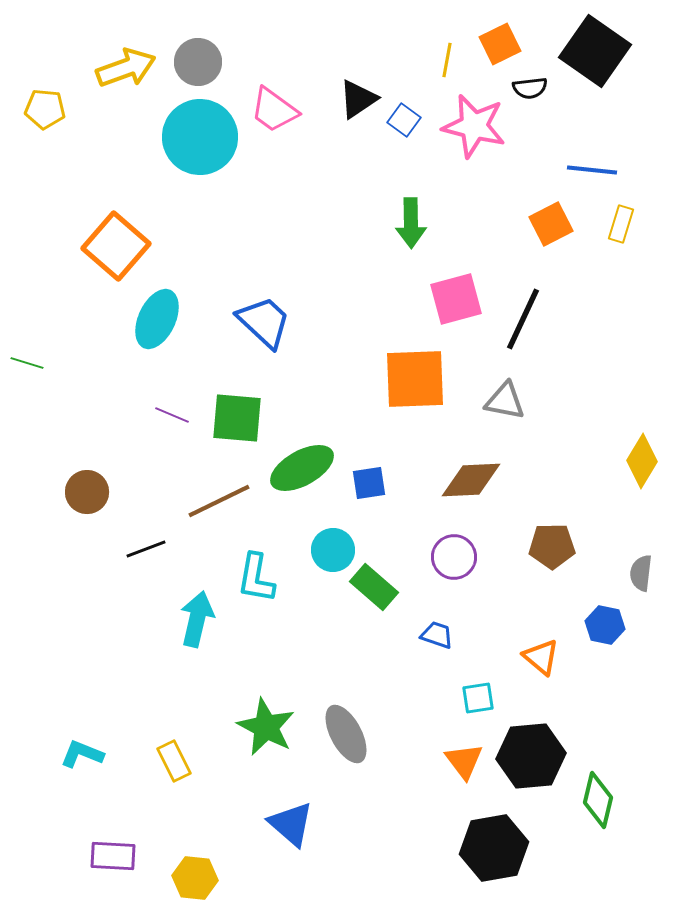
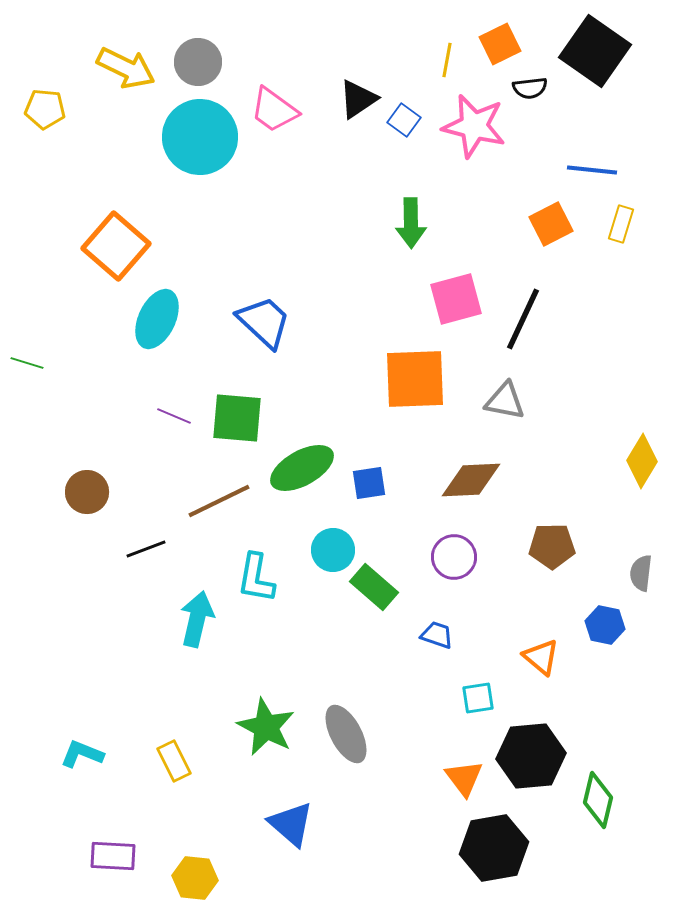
yellow arrow at (126, 68): rotated 46 degrees clockwise
purple line at (172, 415): moved 2 px right, 1 px down
orange triangle at (464, 761): moved 17 px down
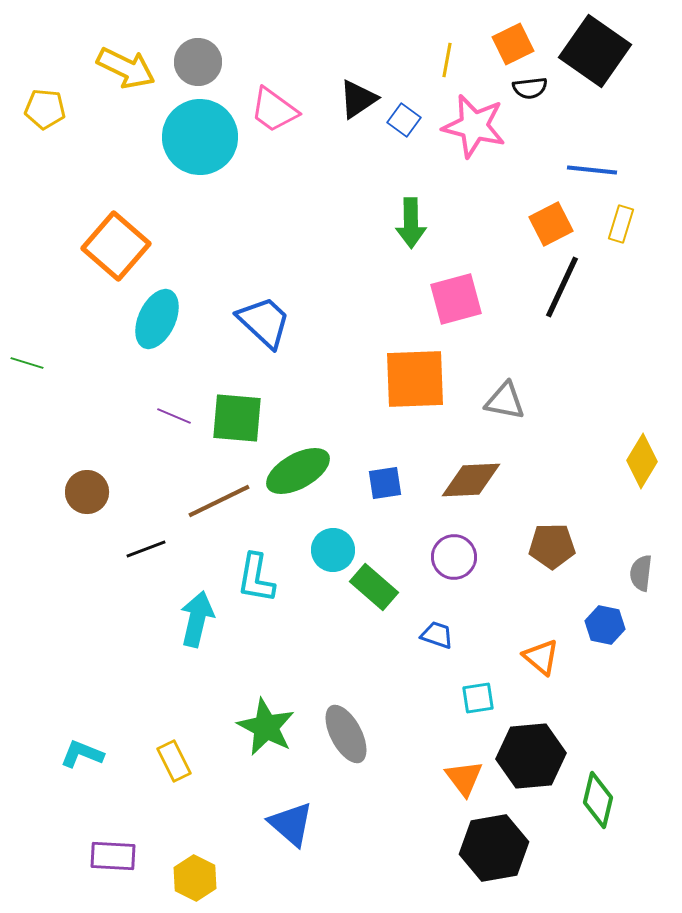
orange square at (500, 44): moved 13 px right
black line at (523, 319): moved 39 px right, 32 px up
green ellipse at (302, 468): moved 4 px left, 3 px down
blue square at (369, 483): moved 16 px right
yellow hexagon at (195, 878): rotated 21 degrees clockwise
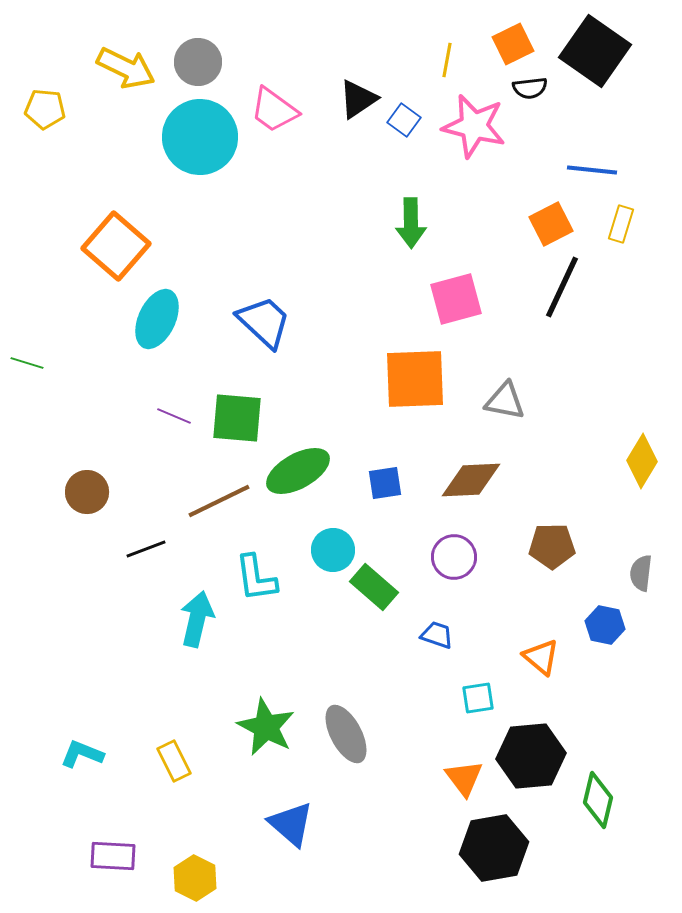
cyan L-shape at (256, 578): rotated 18 degrees counterclockwise
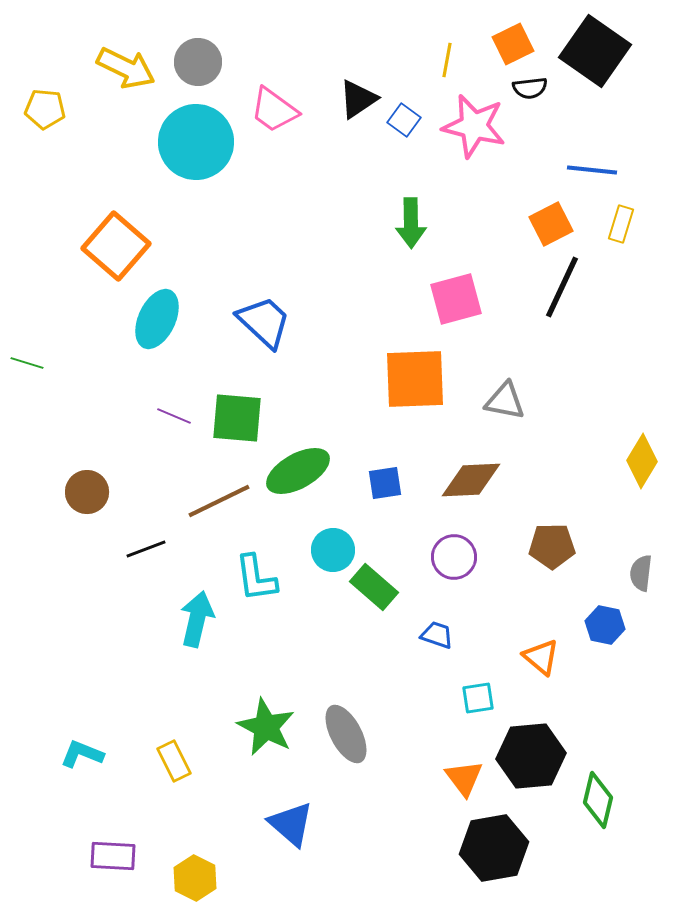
cyan circle at (200, 137): moved 4 px left, 5 px down
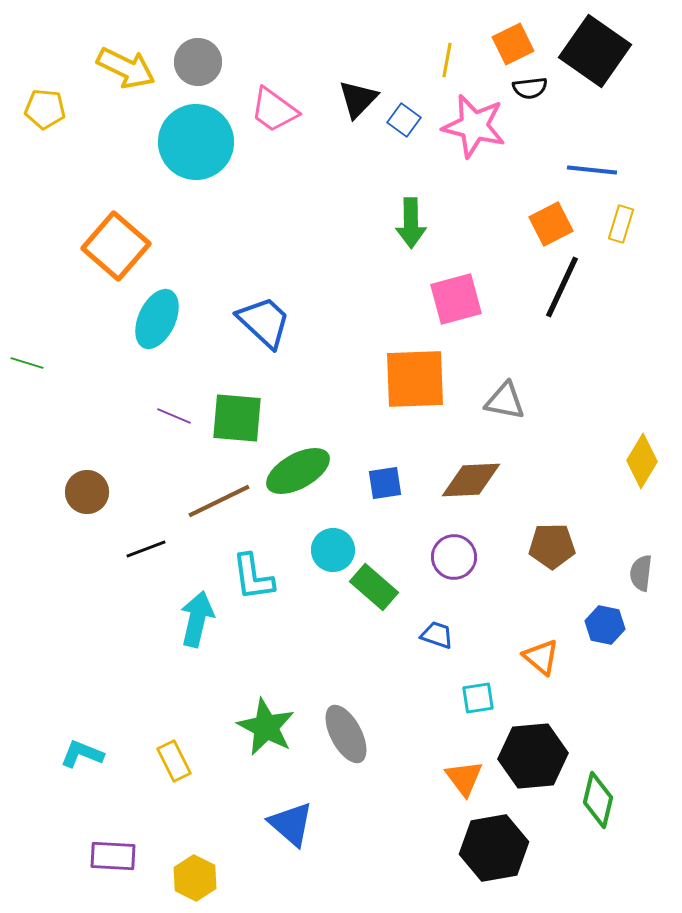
black triangle at (358, 99): rotated 12 degrees counterclockwise
cyan L-shape at (256, 578): moved 3 px left, 1 px up
black hexagon at (531, 756): moved 2 px right
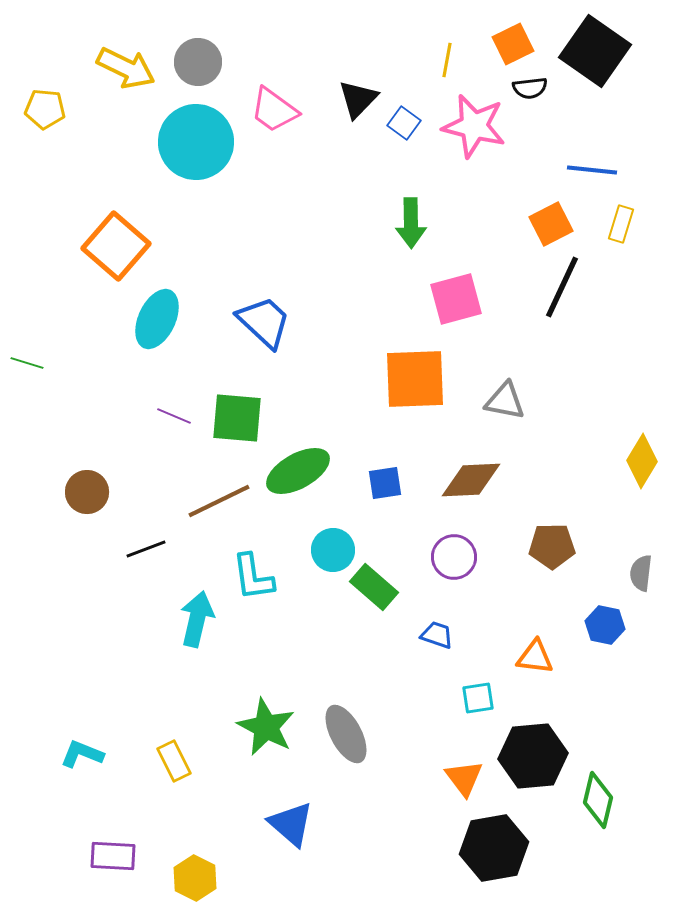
blue square at (404, 120): moved 3 px down
orange triangle at (541, 657): moved 6 px left; rotated 33 degrees counterclockwise
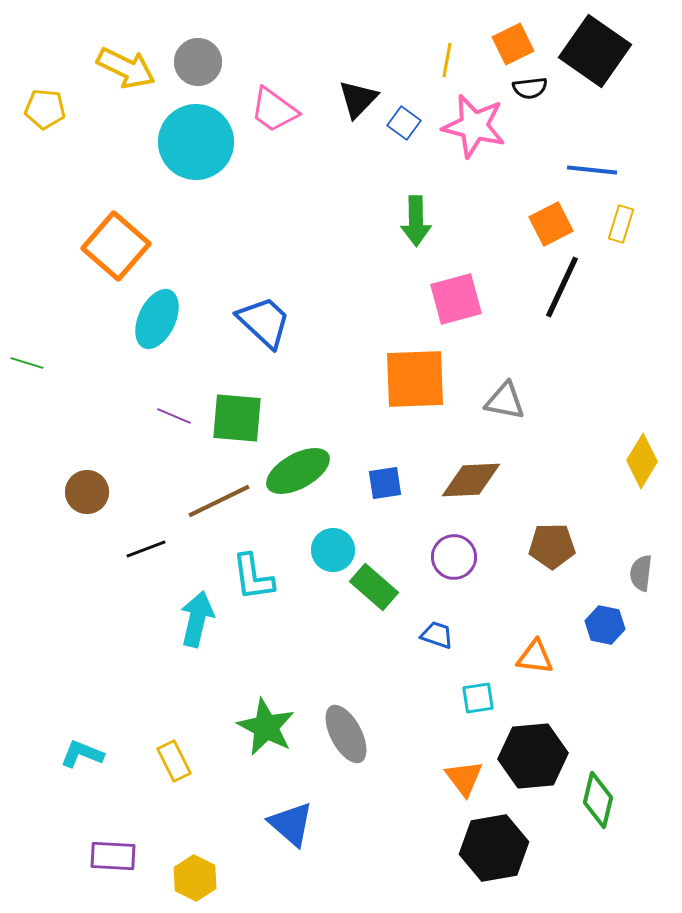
green arrow at (411, 223): moved 5 px right, 2 px up
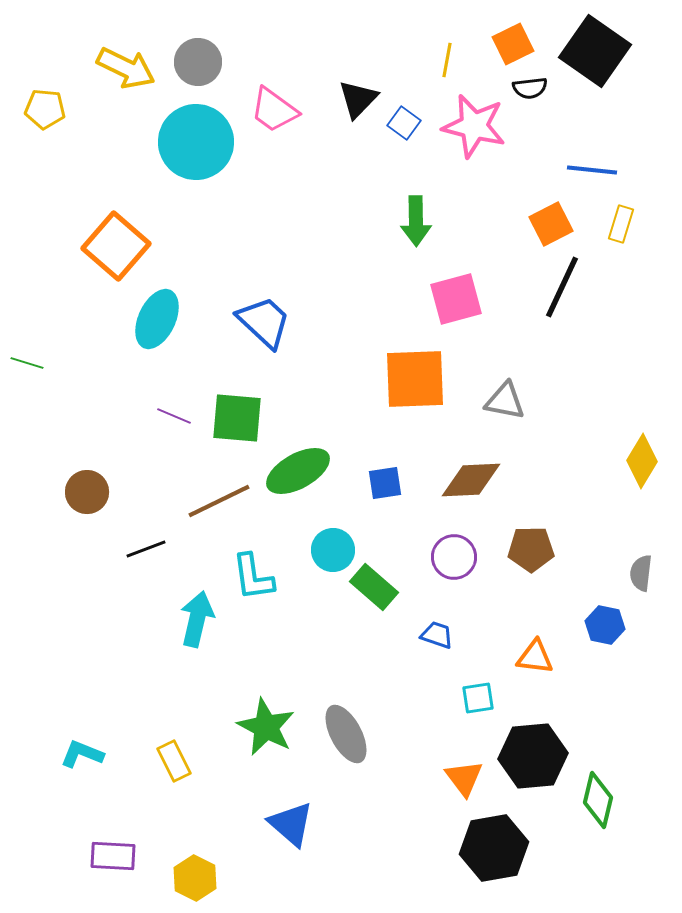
brown pentagon at (552, 546): moved 21 px left, 3 px down
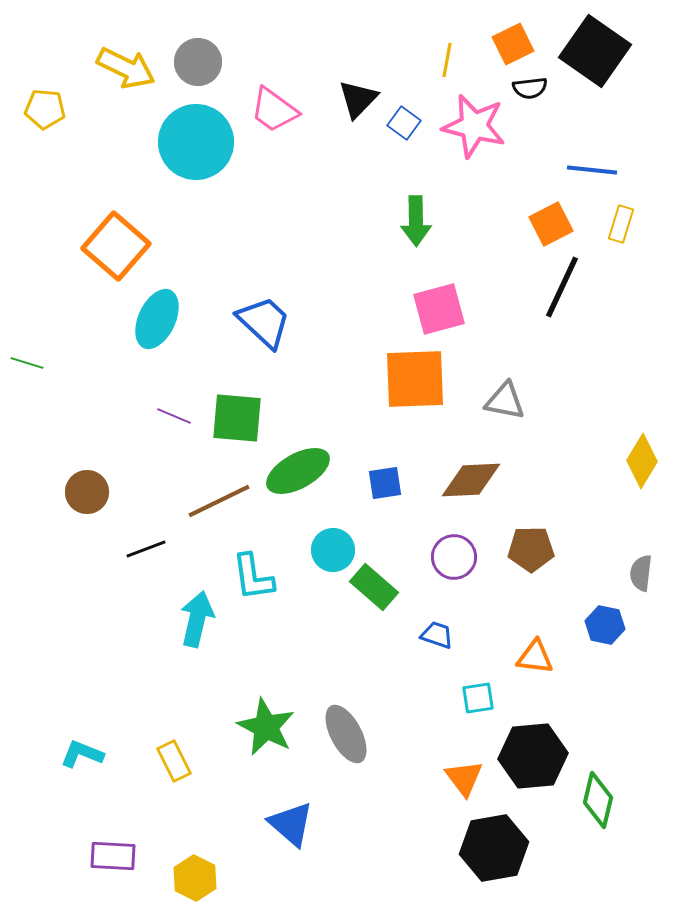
pink square at (456, 299): moved 17 px left, 10 px down
